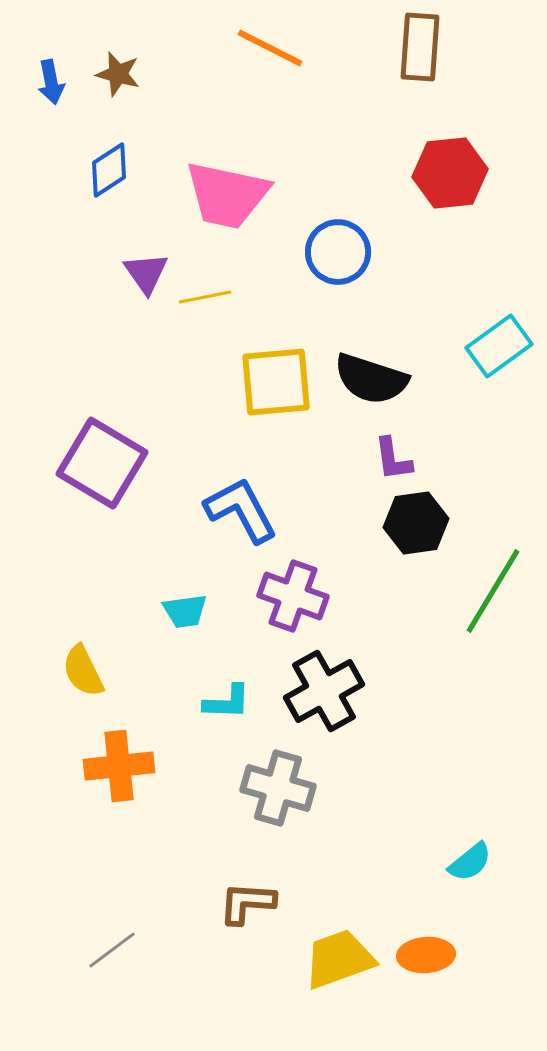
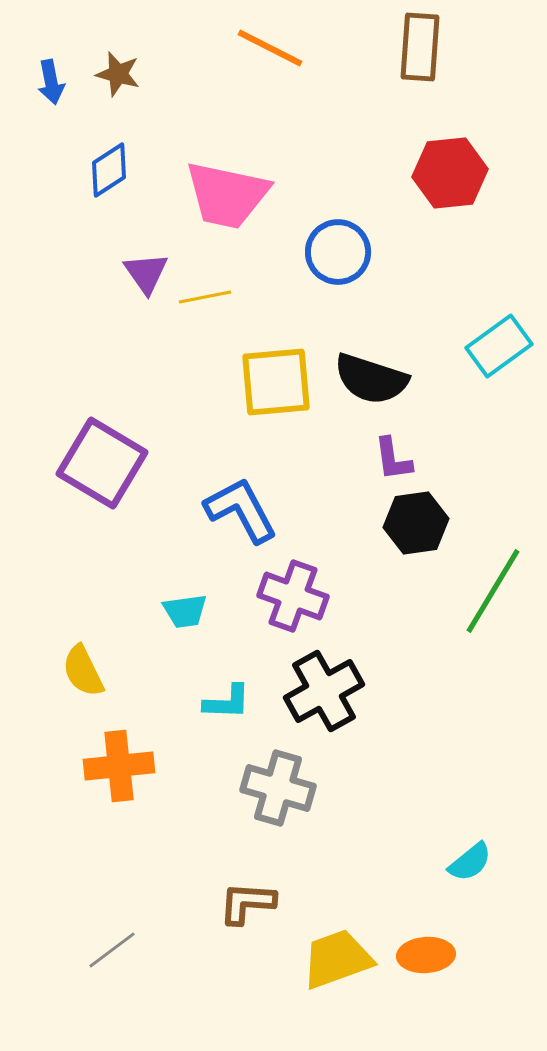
yellow trapezoid: moved 2 px left
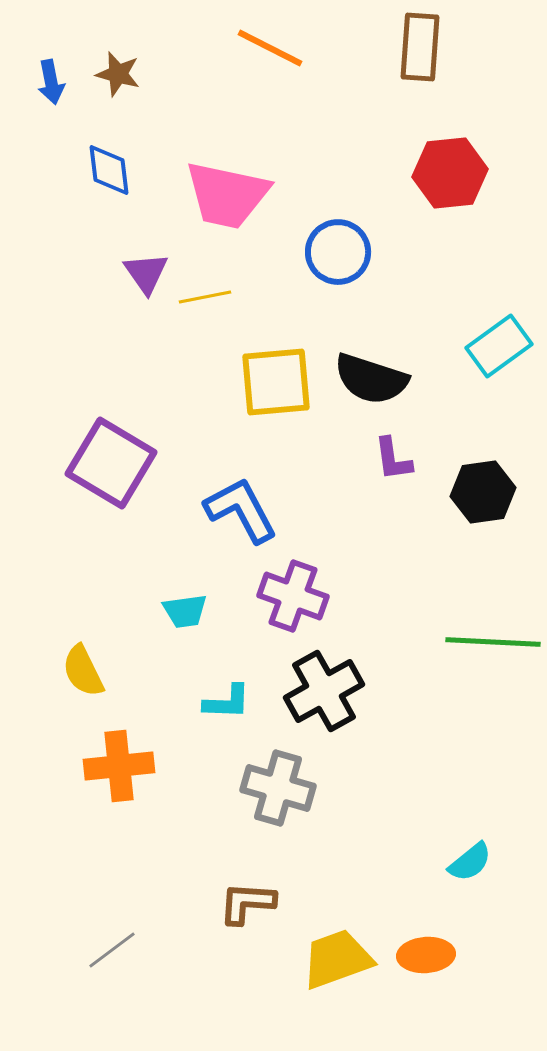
blue diamond: rotated 64 degrees counterclockwise
purple square: moved 9 px right
black hexagon: moved 67 px right, 31 px up
green line: moved 51 px down; rotated 62 degrees clockwise
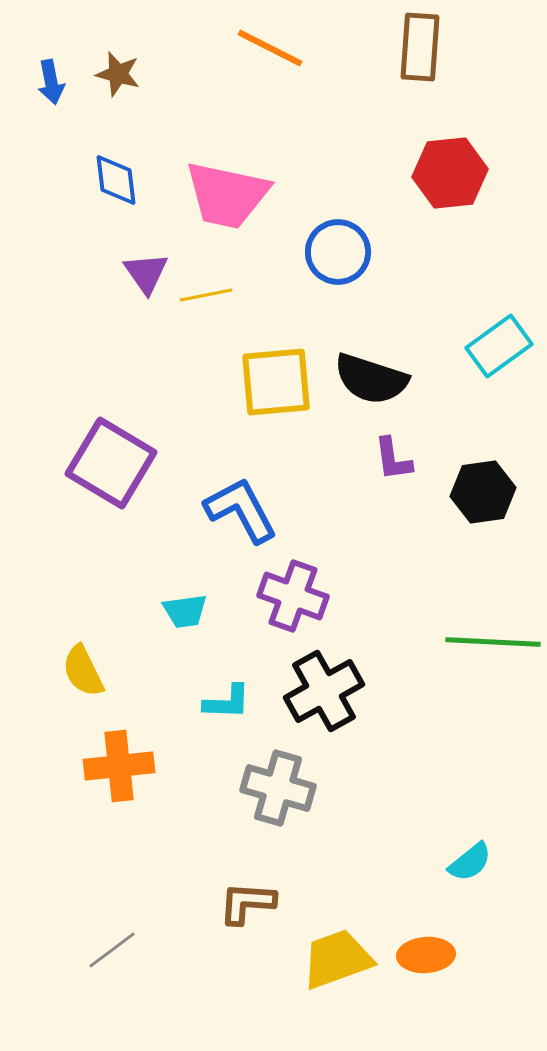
blue diamond: moved 7 px right, 10 px down
yellow line: moved 1 px right, 2 px up
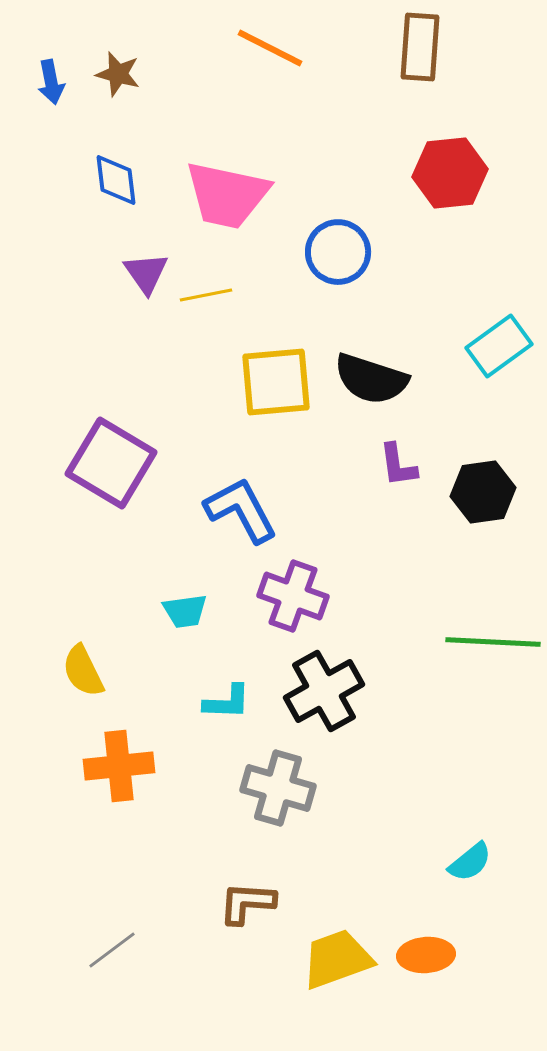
purple L-shape: moved 5 px right, 6 px down
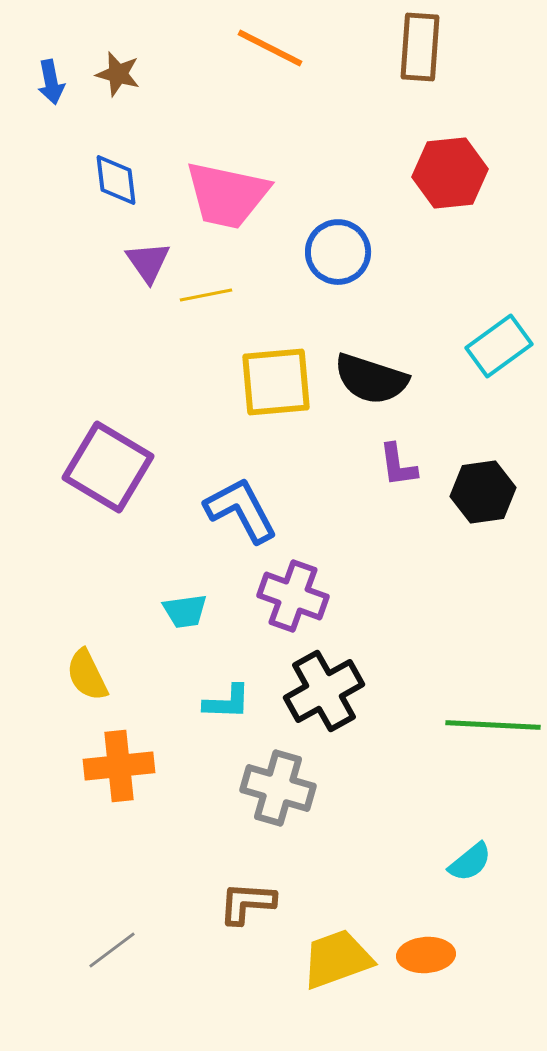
purple triangle: moved 2 px right, 11 px up
purple square: moved 3 px left, 4 px down
green line: moved 83 px down
yellow semicircle: moved 4 px right, 4 px down
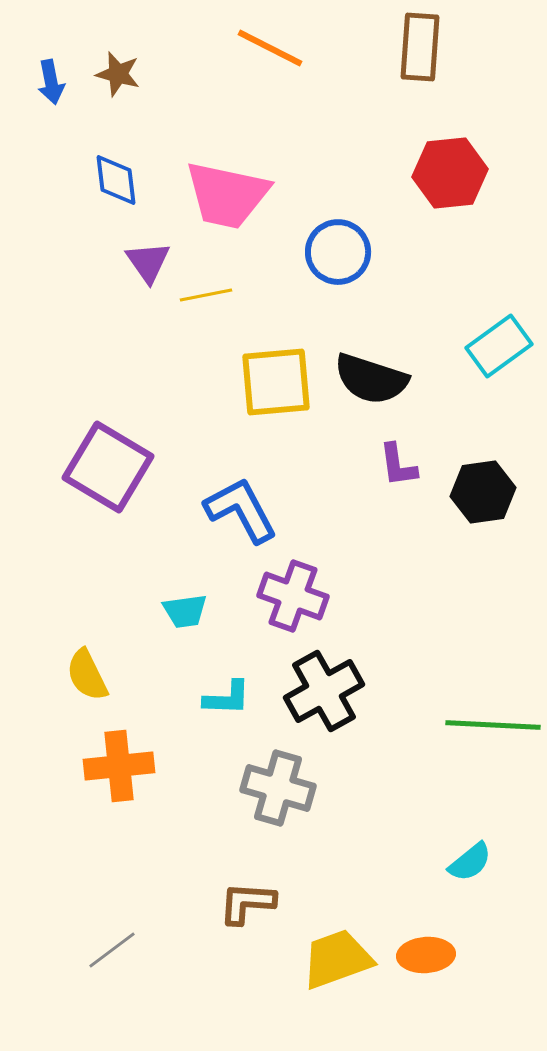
cyan L-shape: moved 4 px up
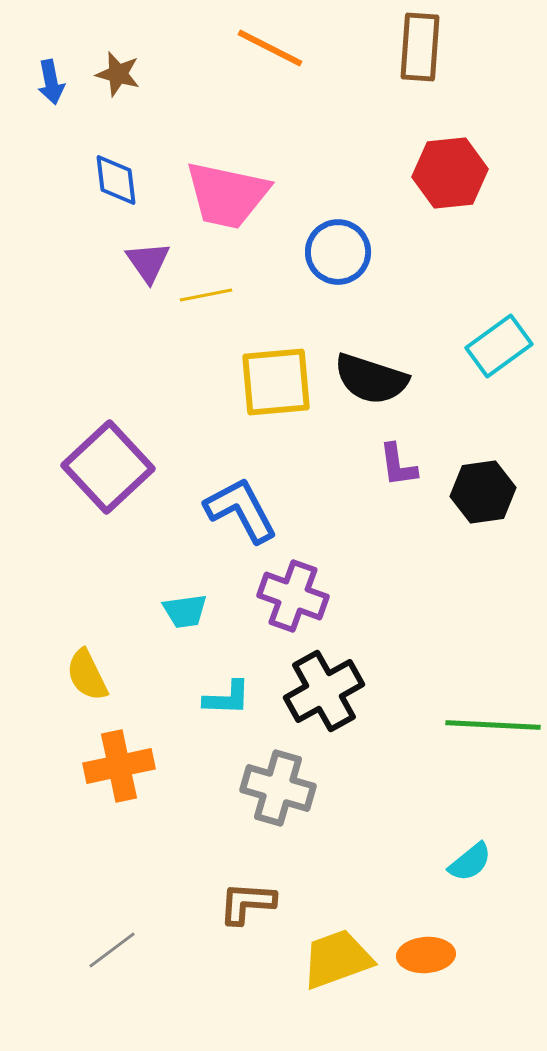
purple square: rotated 16 degrees clockwise
orange cross: rotated 6 degrees counterclockwise
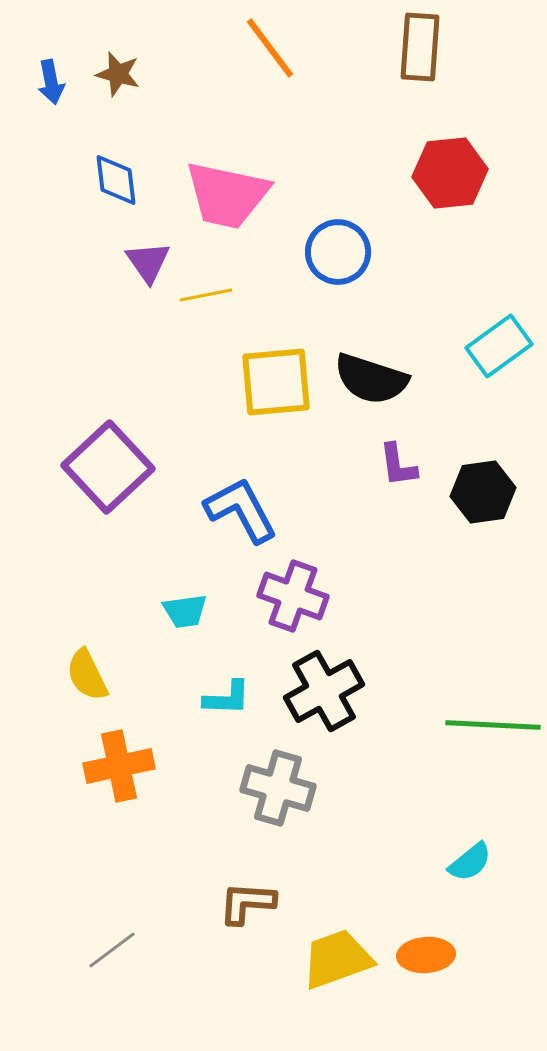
orange line: rotated 26 degrees clockwise
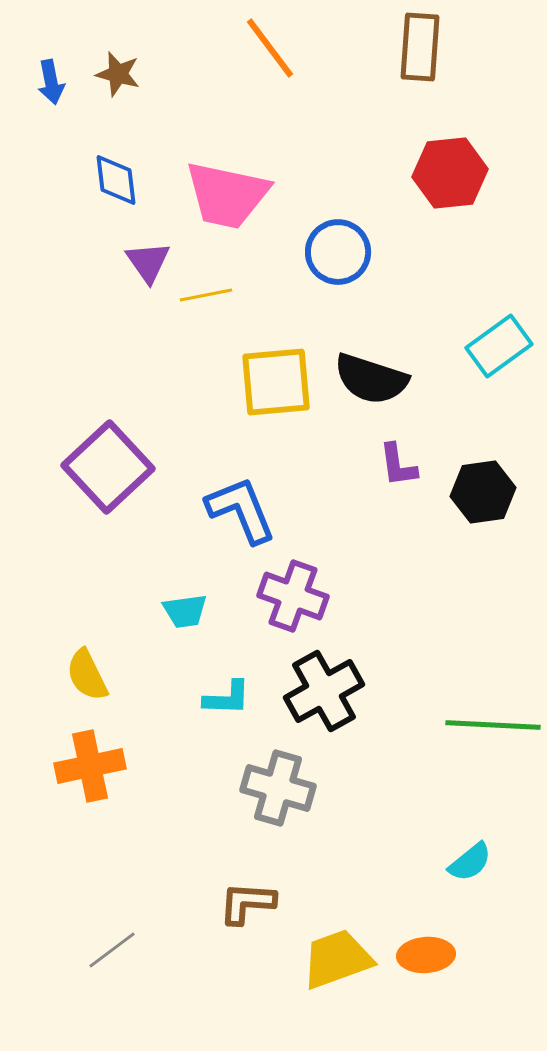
blue L-shape: rotated 6 degrees clockwise
orange cross: moved 29 px left
